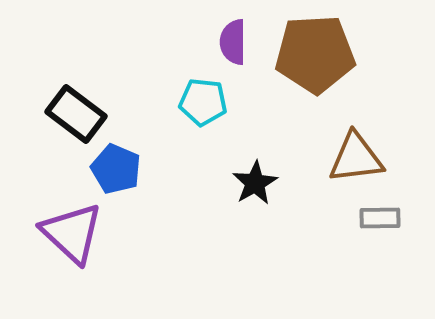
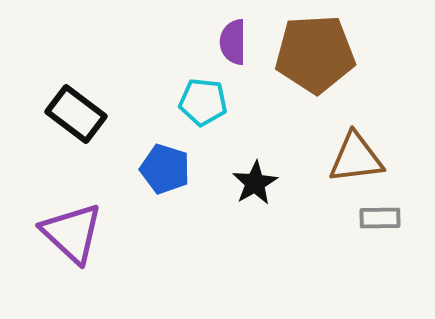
blue pentagon: moved 49 px right; rotated 6 degrees counterclockwise
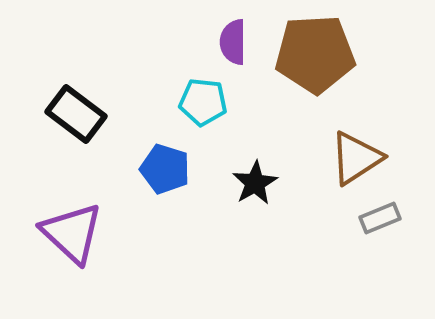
brown triangle: rotated 26 degrees counterclockwise
gray rectangle: rotated 21 degrees counterclockwise
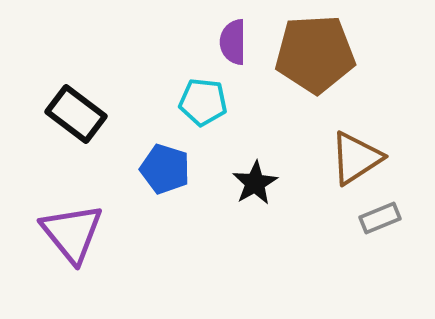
purple triangle: rotated 8 degrees clockwise
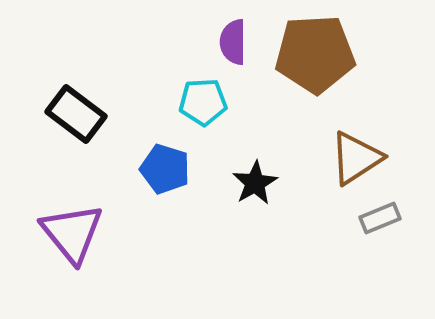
cyan pentagon: rotated 9 degrees counterclockwise
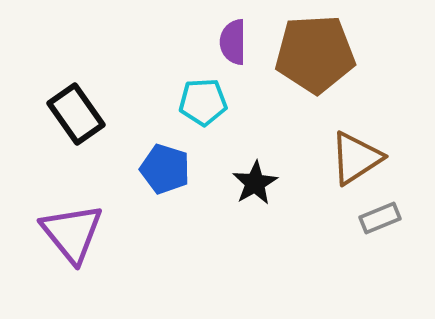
black rectangle: rotated 18 degrees clockwise
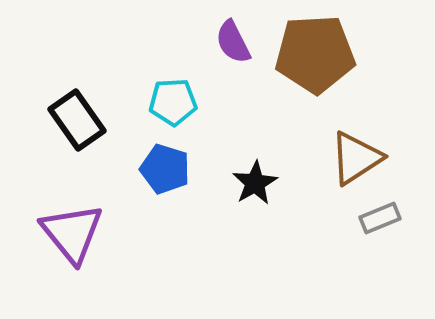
purple semicircle: rotated 27 degrees counterclockwise
cyan pentagon: moved 30 px left
black rectangle: moved 1 px right, 6 px down
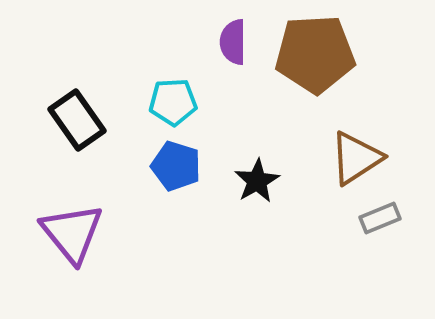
purple semicircle: rotated 27 degrees clockwise
blue pentagon: moved 11 px right, 3 px up
black star: moved 2 px right, 2 px up
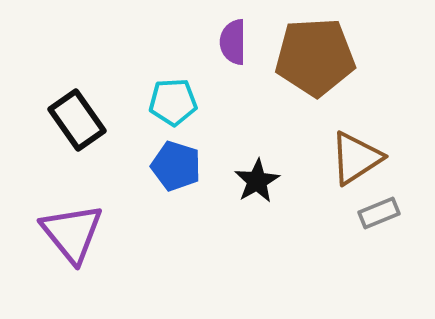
brown pentagon: moved 3 px down
gray rectangle: moved 1 px left, 5 px up
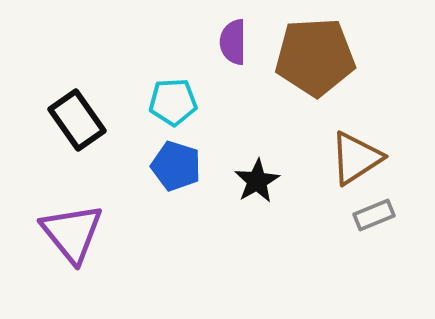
gray rectangle: moved 5 px left, 2 px down
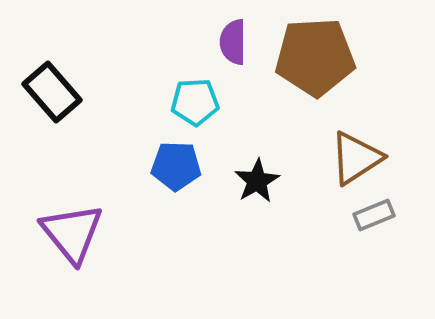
cyan pentagon: moved 22 px right
black rectangle: moved 25 px left, 28 px up; rotated 6 degrees counterclockwise
blue pentagon: rotated 15 degrees counterclockwise
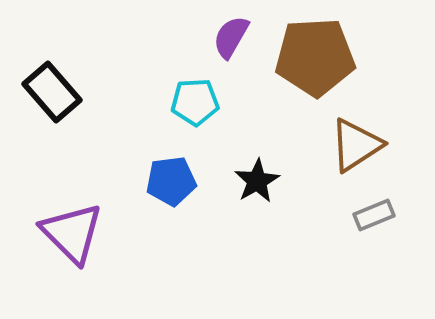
purple semicircle: moved 2 px left, 5 px up; rotated 30 degrees clockwise
brown triangle: moved 13 px up
blue pentagon: moved 5 px left, 15 px down; rotated 9 degrees counterclockwise
purple triangle: rotated 6 degrees counterclockwise
